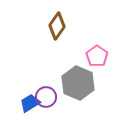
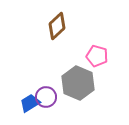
brown diamond: rotated 12 degrees clockwise
pink pentagon: rotated 20 degrees counterclockwise
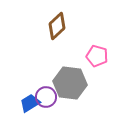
gray hexagon: moved 8 px left; rotated 16 degrees counterclockwise
